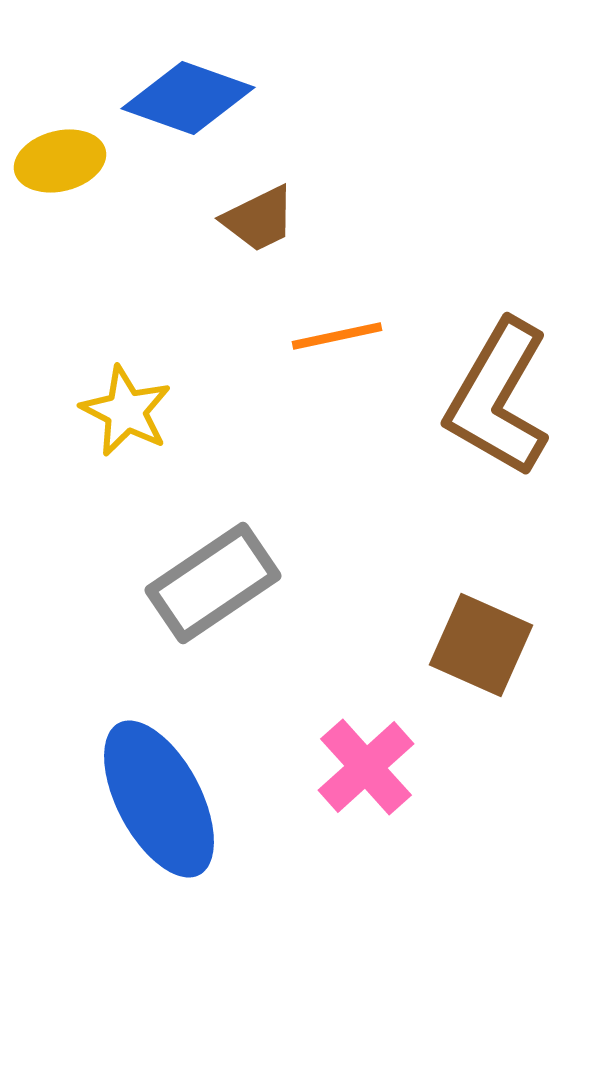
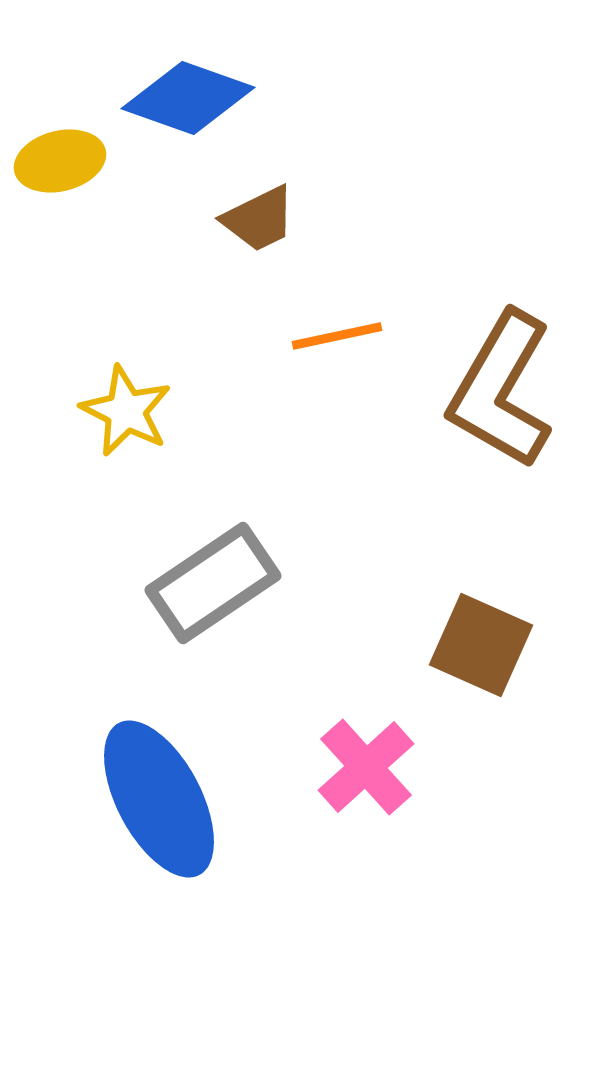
brown L-shape: moved 3 px right, 8 px up
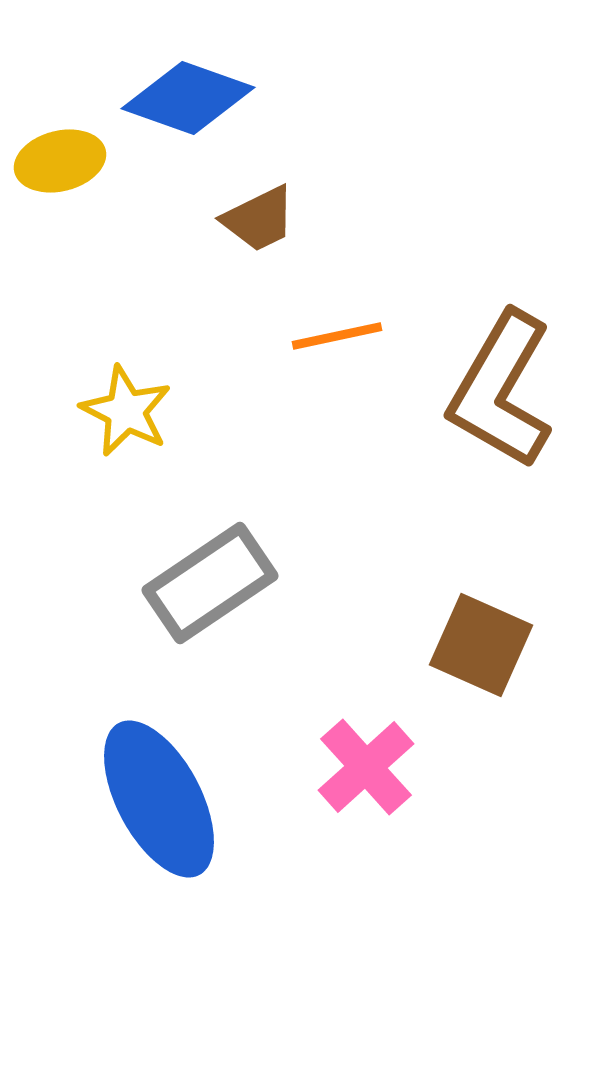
gray rectangle: moved 3 px left
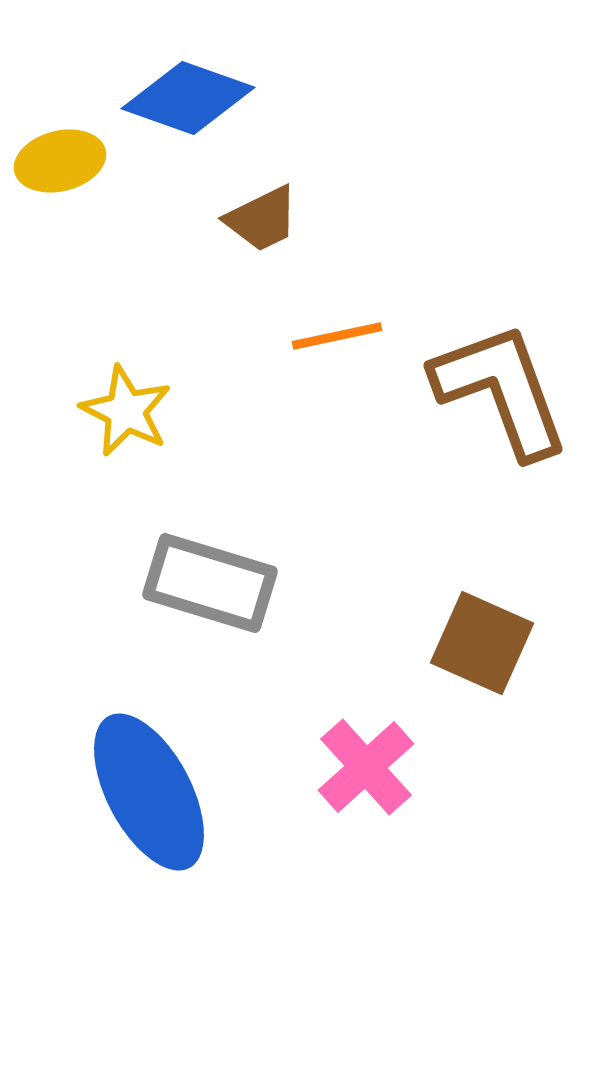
brown trapezoid: moved 3 px right
brown L-shape: rotated 130 degrees clockwise
gray rectangle: rotated 51 degrees clockwise
brown square: moved 1 px right, 2 px up
blue ellipse: moved 10 px left, 7 px up
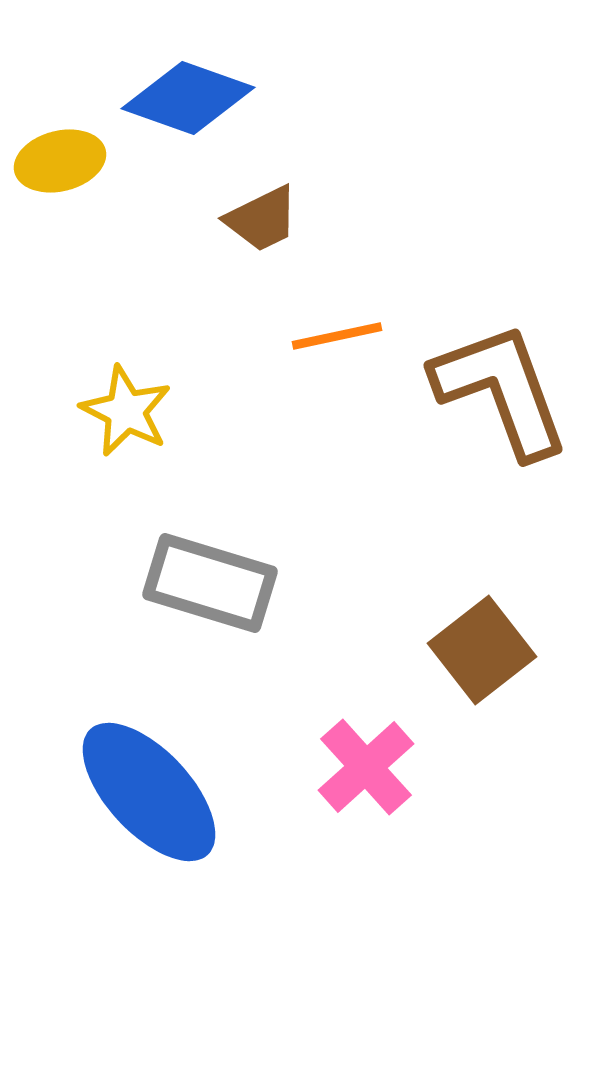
brown square: moved 7 px down; rotated 28 degrees clockwise
blue ellipse: rotated 15 degrees counterclockwise
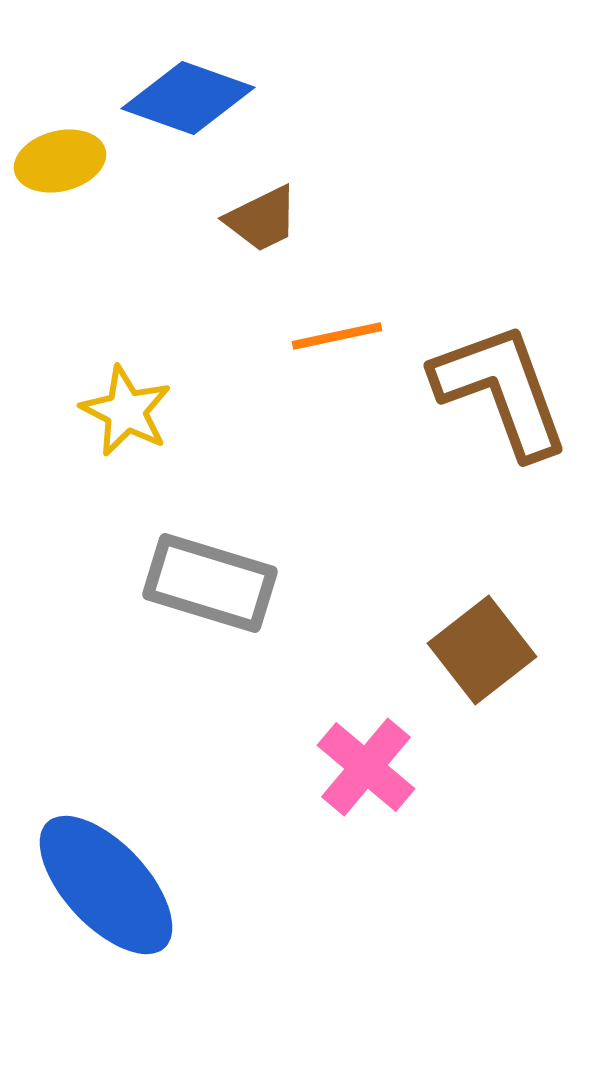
pink cross: rotated 8 degrees counterclockwise
blue ellipse: moved 43 px left, 93 px down
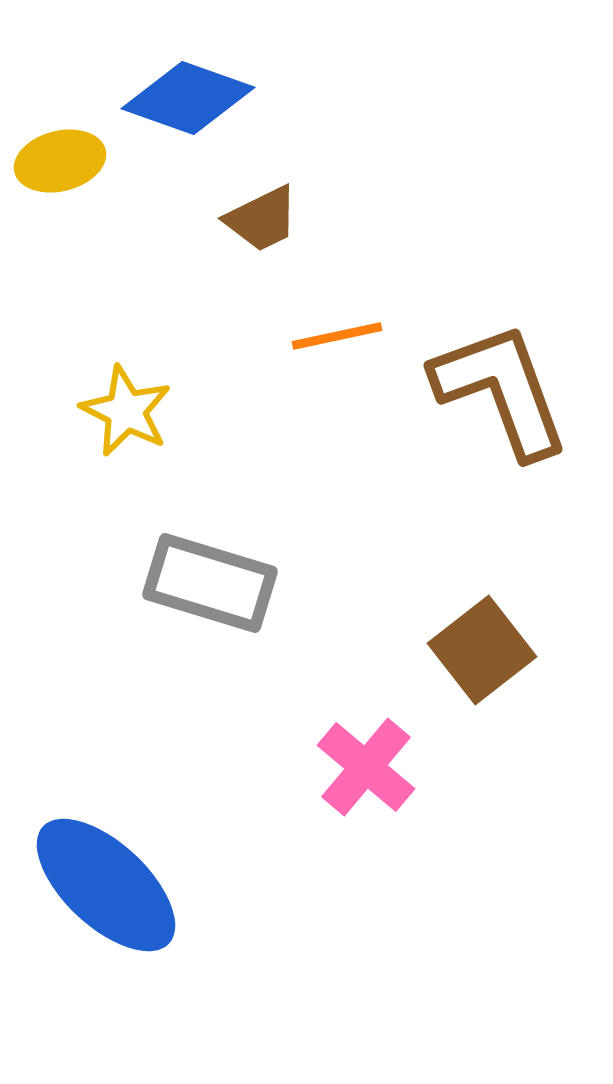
blue ellipse: rotated 4 degrees counterclockwise
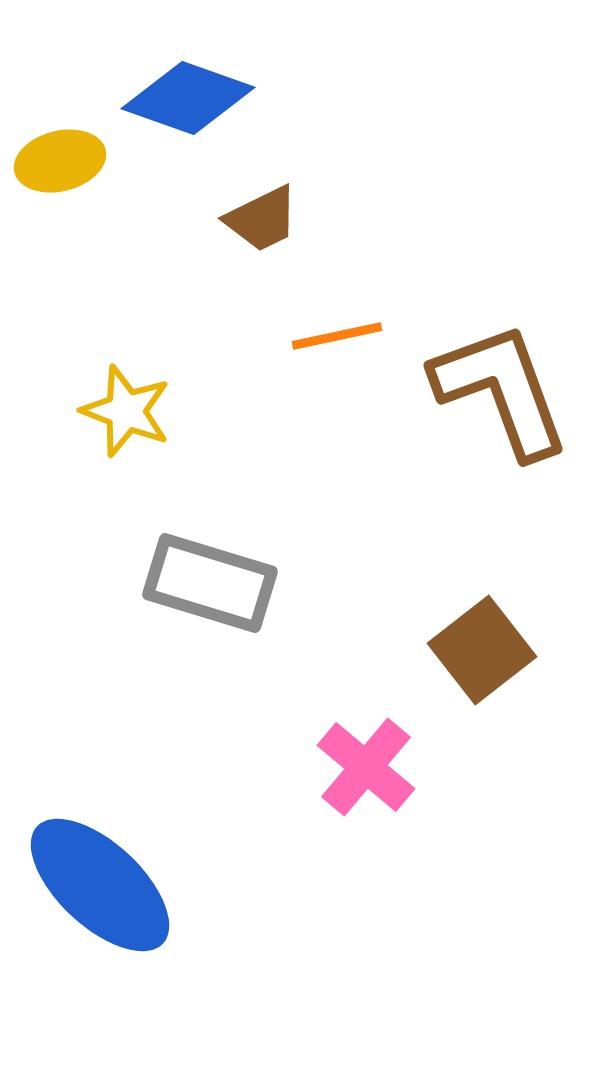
yellow star: rotated 6 degrees counterclockwise
blue ellipse: moved 6 px left
